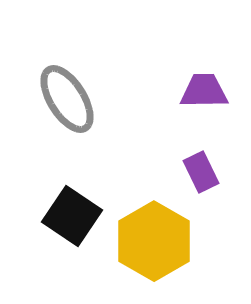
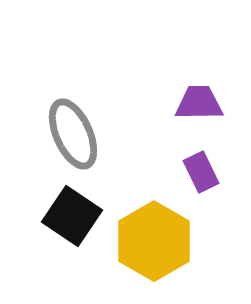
purple trapezoid: moved 5 px left, 12 px down
gray ellipse: moved 6 px right, 35 px down; rotated 8 degrees clockwise
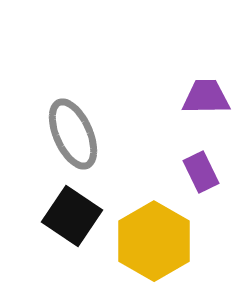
purple trapezoid: moved 7 px right, 6 px up
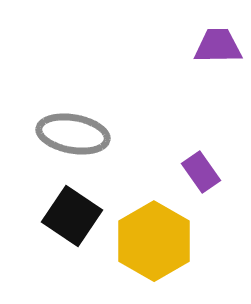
purple trapezoid: moved 12 px right, 51 px up
gray ellipse: rotated 56 degrees counterclockwise
purple rectangle: rotated 9 degrees counterclockwise
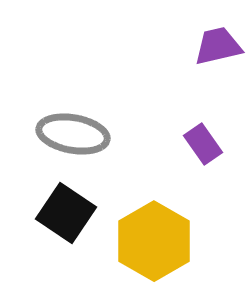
purple trapezoid: rotated 12 degrees counterclockwise
purple rectangle: moved 2 px right, 28 px up
black square: moved 6 px left, 3 px up
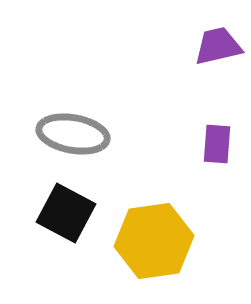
purple rectangle: moved 14 px right; rotated 39 degrees clockwise
black square: rotated 6 degrees counterclockwise
yellow hexagon: rotated 22 degrees clockwise
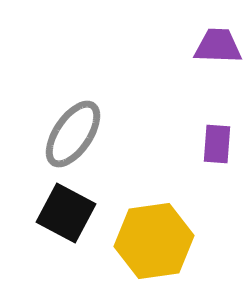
purple trapezoid: rotated 15 degrees clockwise
gray ellipse: rotated 66 degrees counterclockwise
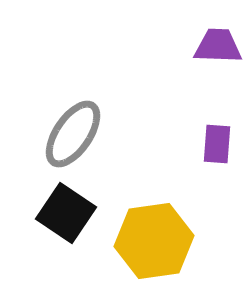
black square: rotated 6 degrees clockwise
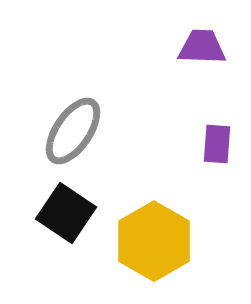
purple trapezoid: moved 16 px left, 1 px down
gray ellipse: moved 3 px up
yellow hexagon: rotated 22 degrees counterclockwise
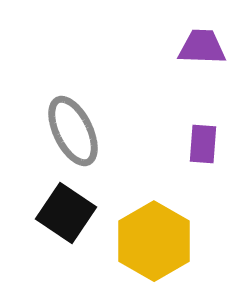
gray ellipse: rotated 60 degrees counterclockwise
purple rectangle: moved 14 px left
